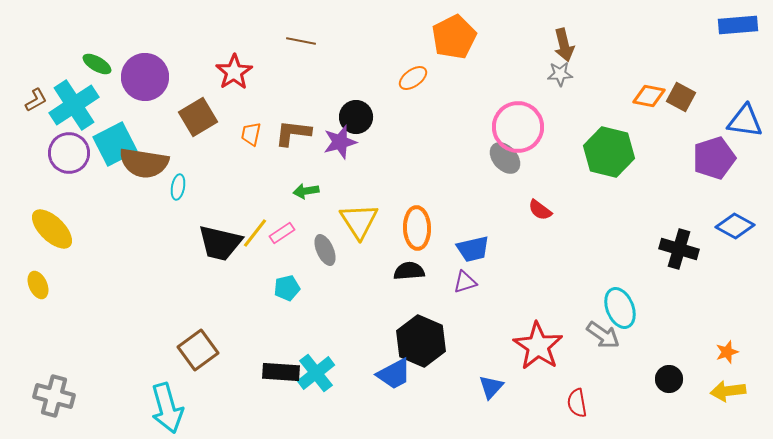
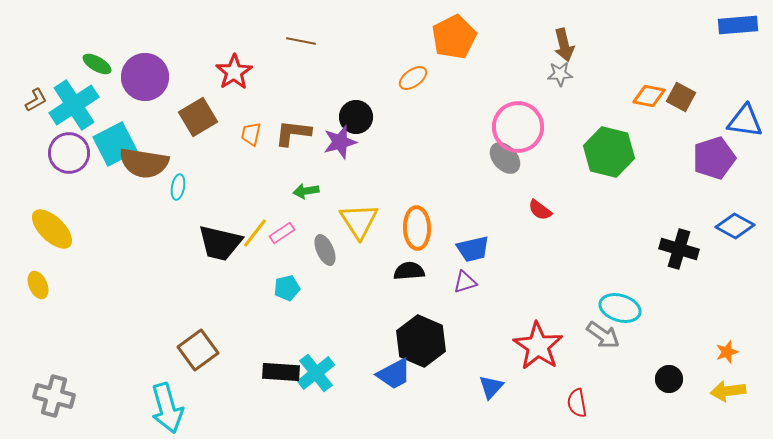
cyan ellipse at (620, 308): rotated 51 degrees counterclockwise
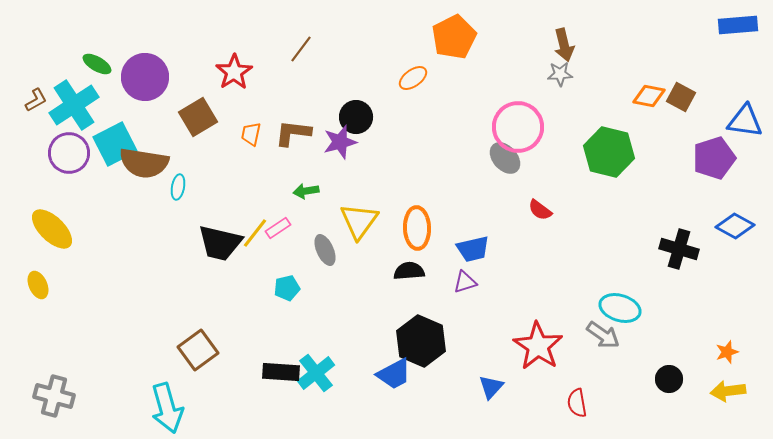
brown line at (301, 41): moved 8 px down; rotated 64 degrees counterclockwise
yellow triangle at (359, 221): rotated 9 degrees clockwise
pink rectangle at (282, 233): moved 4 px left, 5 px up
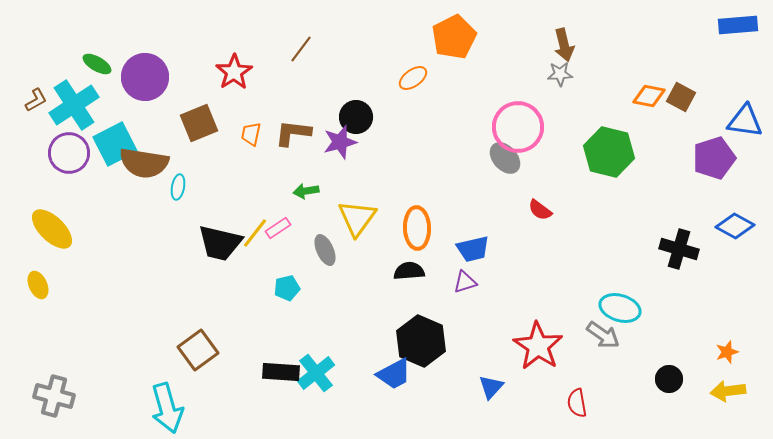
brown square at (198, 117): moved 1 px right, 6 px down; rotated 9 degrees clockwise
yellow triangle at (359, 221): moved 2 px left, 3 px up
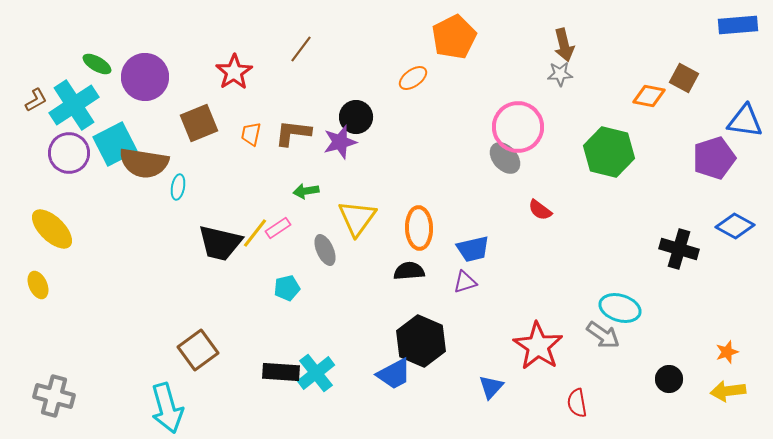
brown square at (681, 97): moved 3 px right, 19 px up
orange ellipse at (417, 228): moved 2 px right
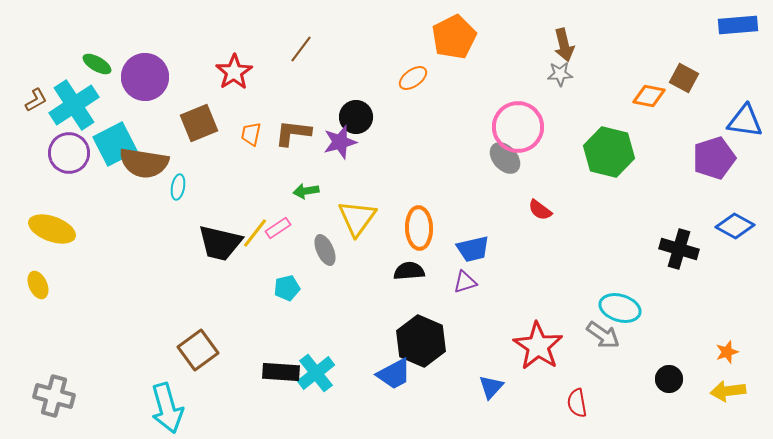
yellow ellipse at (52, 229): rotated 24 degrees counterclockwise
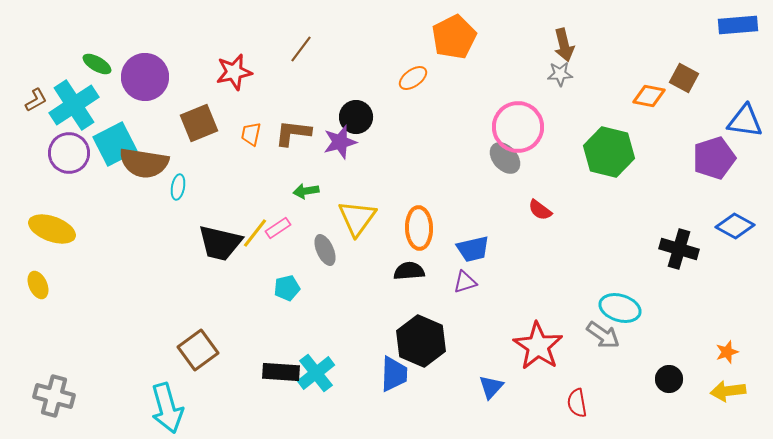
red star at (234, 72): rotated 21 degrees clockwise
blue trapezoid at (394, 374): rotated 60 degrees counterclockwise
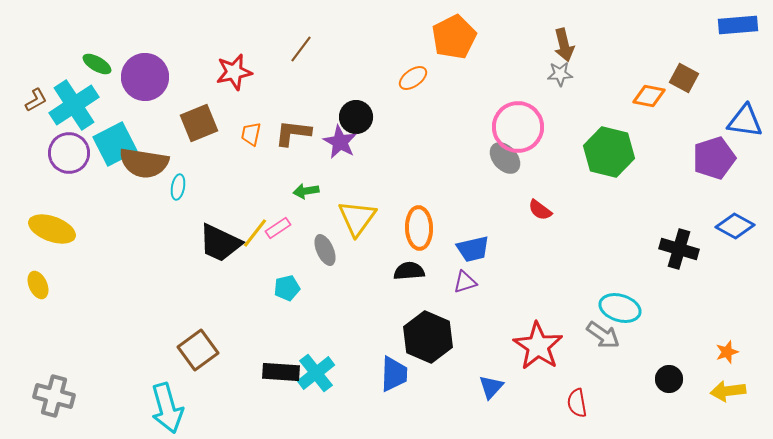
purple star at (340, 142): rotated 28 degrees counterclockwise
black trapezoid at (220, 243): rotated 12 degrees clockwise
black hexagon at (421, 341): moved 7 px right, 4 px up
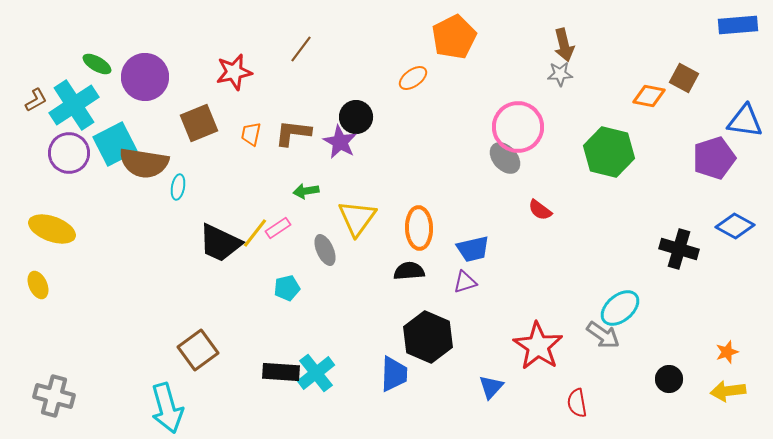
cyan ellipse at (620, 308): rotated 57 degrees counterclockwise
